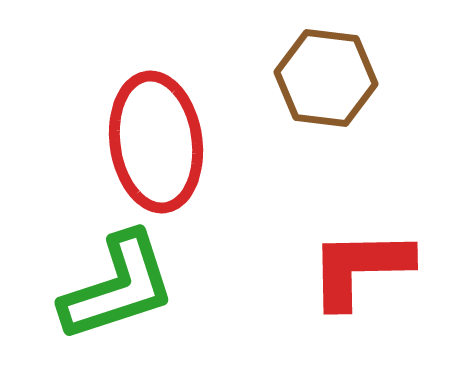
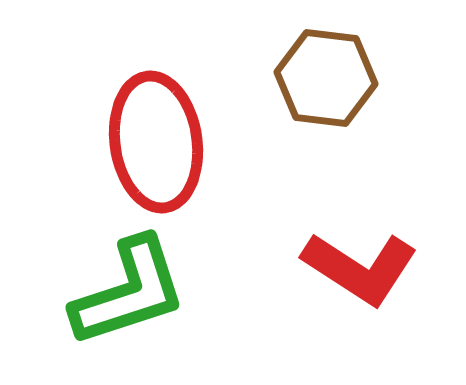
red L-shape: rotated 146 degrees counterclockwise
green L-shape: moved 11 px right, 5 px down
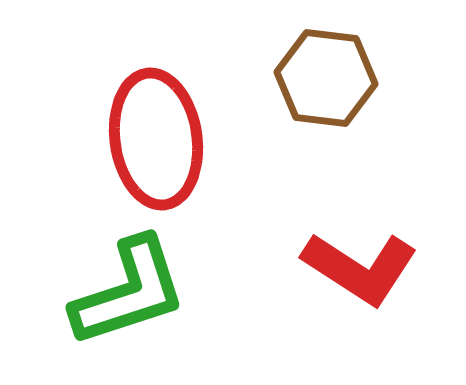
red ellipse: moved 3 px up
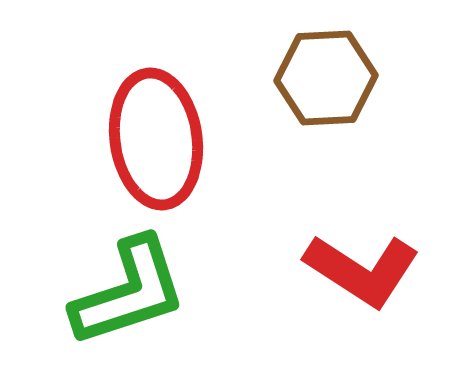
brown hexagon: rotated 10 degrees counterclockwise
red L-shape: moved 2 px right, 2 px down
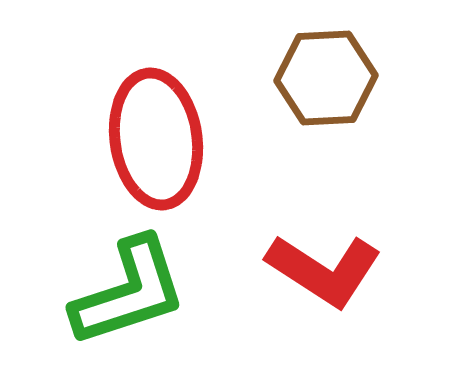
red L-shape: moved 38 px left
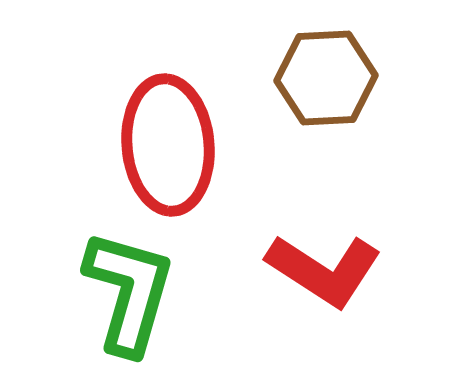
red ellipse: moved 12 px right, 6 px down; rotated 3 degrees clockwise
green L-shape: rotated 56 degrees counterclockwise
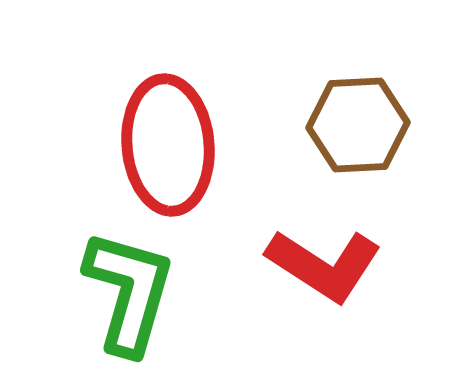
brown hexagon: moved 32 px right, 47 px down
red L-shape: moved 5 px up
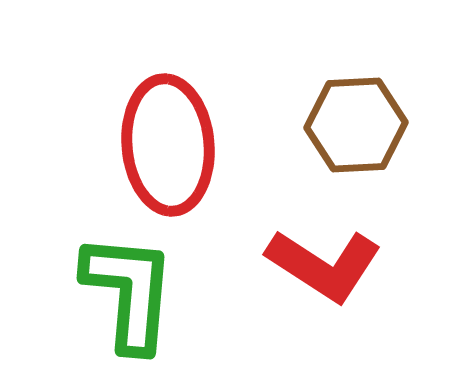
brown hexagon: moved 2 px left
green L-shape: rotated 11 degrees counterclockwise
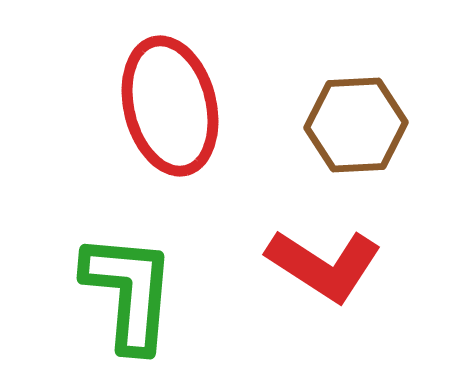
red ellipse: moved 2 px right, 39 px up; rotated 9 degrees counterclockwise
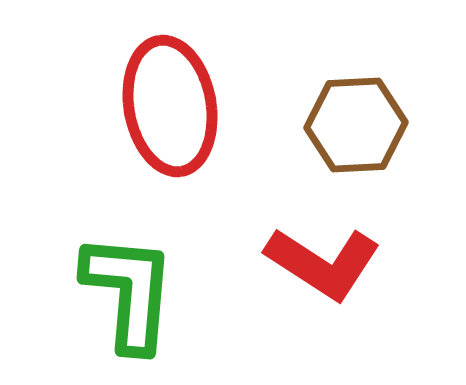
red ellipse: rotated 4 degrees clockwise
red L-shape: moved 1 px left, 2 px up
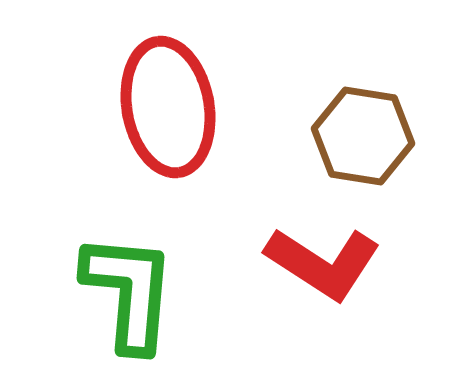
red ellipse: moved 2 px left, 1 px down
brown hexagon: moved 7 px right, 11 px down; rotated 12 degrees clockwise
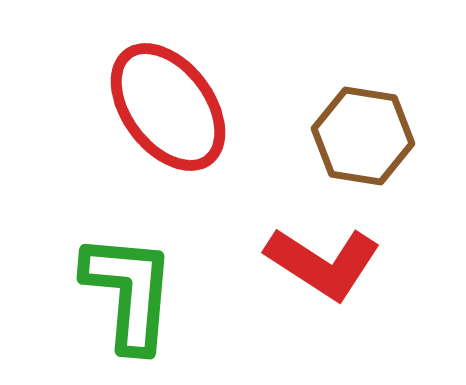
red ellipse: rotated 27 degrees counterclockwise
